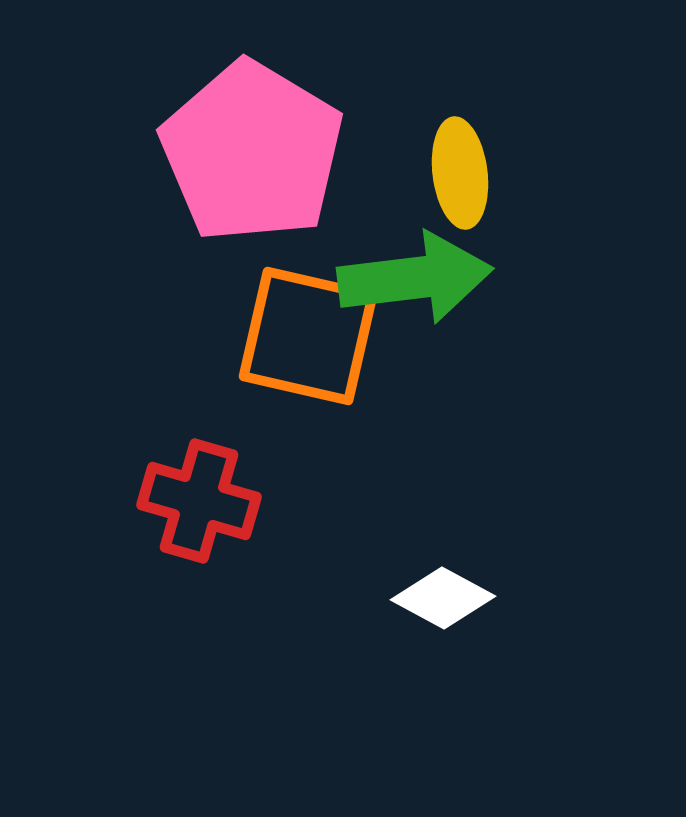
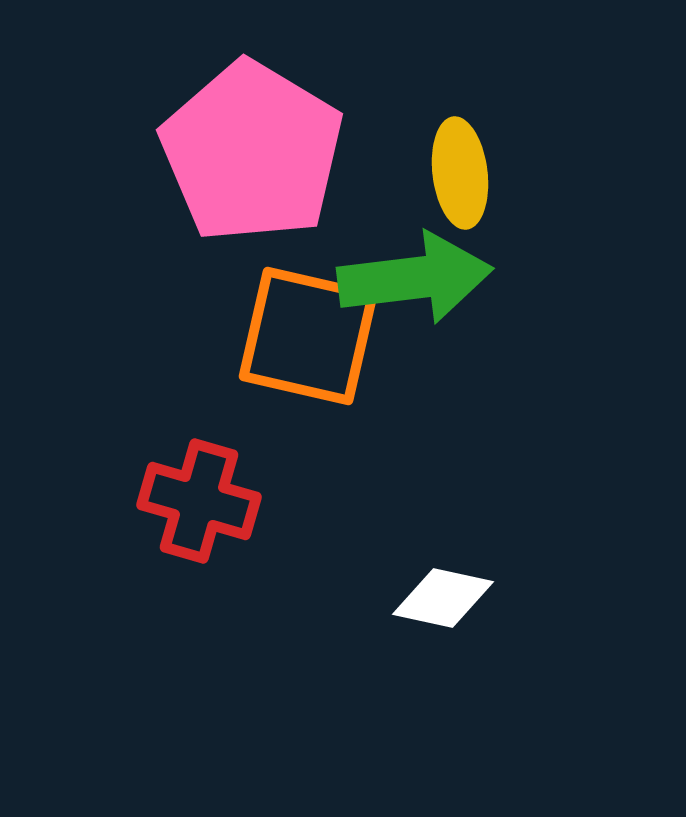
white diamond: rotated 16 degrees counterclockwise
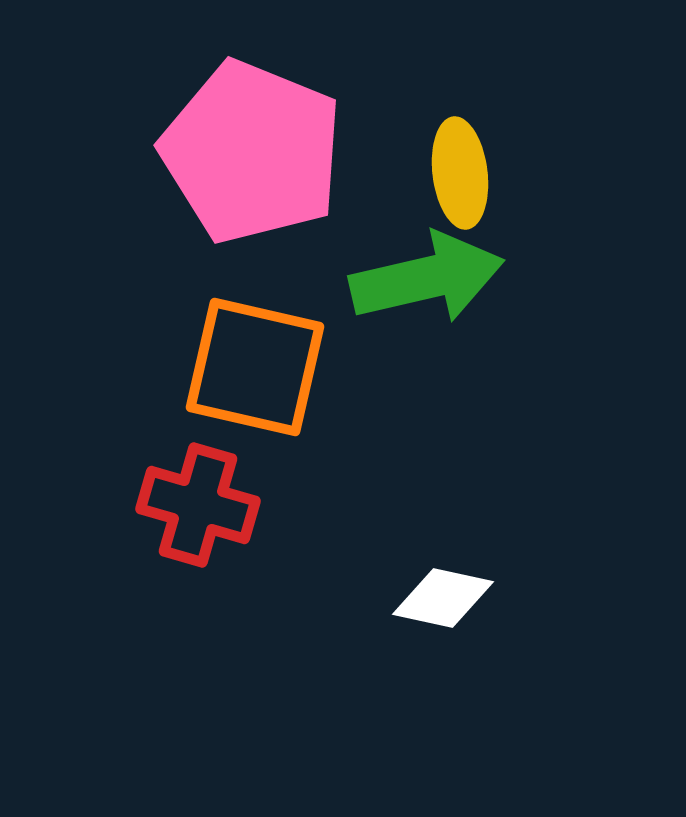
pink pentagon: rotated 9 degrees counterclockwise
green arrow: moved 12 px right; rotated 6 degrees counterclockwise
orange square: moved 53 px left, 31 px down
red cross: moved 1 px left, 4 px down
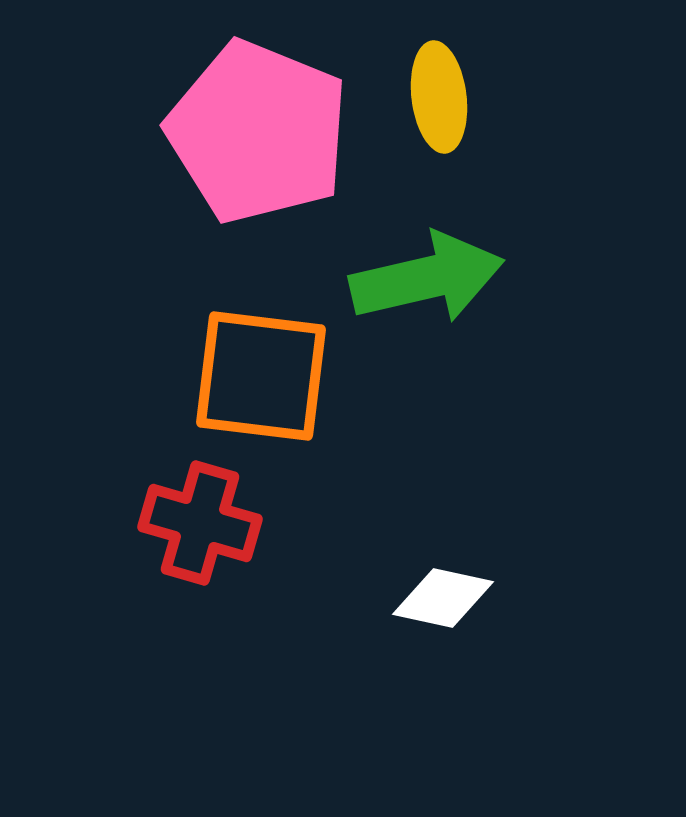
pink pentagon: moved 6 px right, 20 px up
yellow ellipse: moved 21 px left, 76 px up
orange square: moved 6 px right, 9 px down; rotated 6 degrees counterclockwise
red cross: moved 2 px right, 18 px down
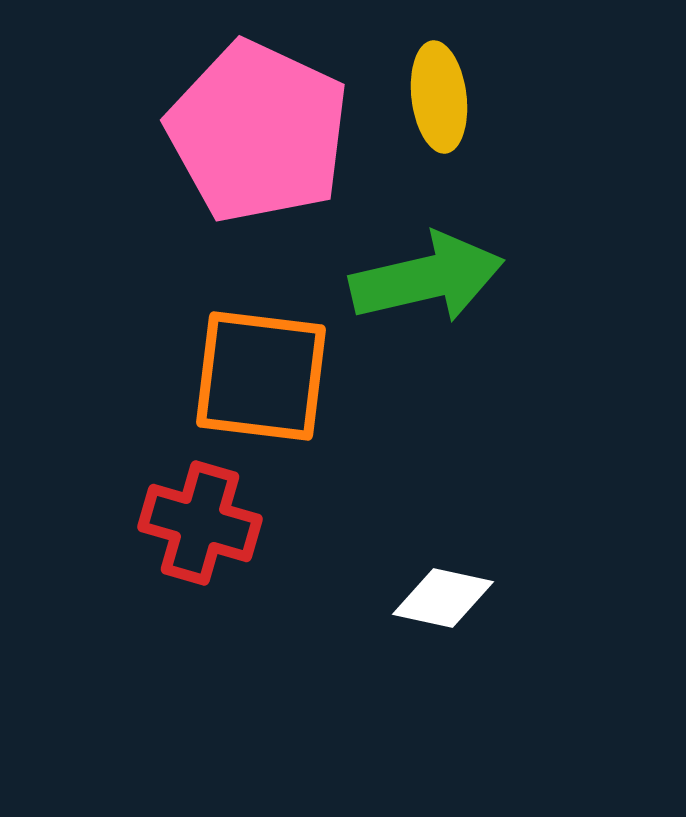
pink pentagon: rotated 3 degrees clockwise
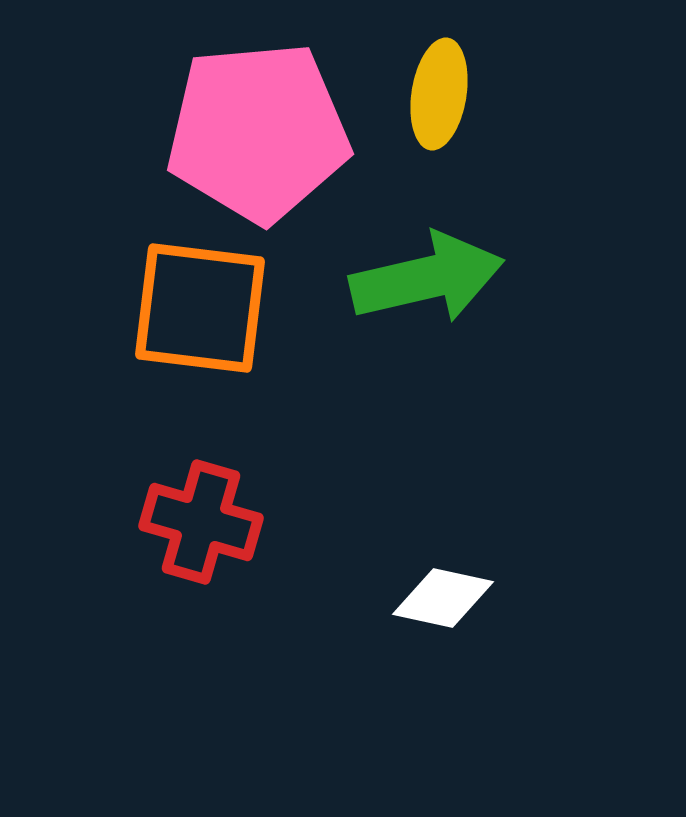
yellow ellipse: moved 3 px up; rotated 16 degrees clockwise
pink pentagon: rotated 30 degrees counterclockwise
orange square: moved 61 px left, 68 px up
red cross: moved 1 px right, 1 px up
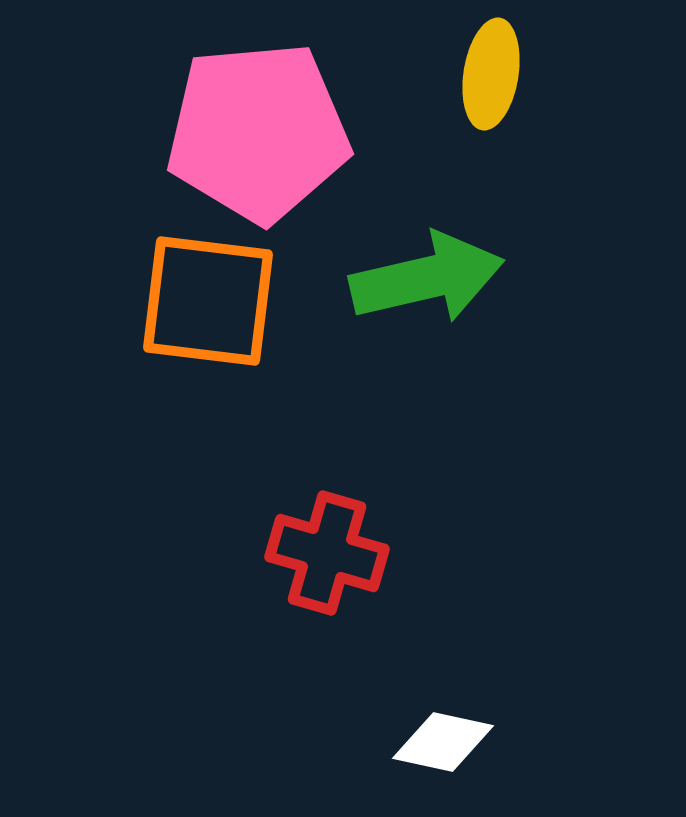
yellow ellipse: moved 52 px right, 20 px up
orange square: moved 8 px right, 7 px up
red cross: moved 126 px right, 31 px down
white diamond: moved 144 px down
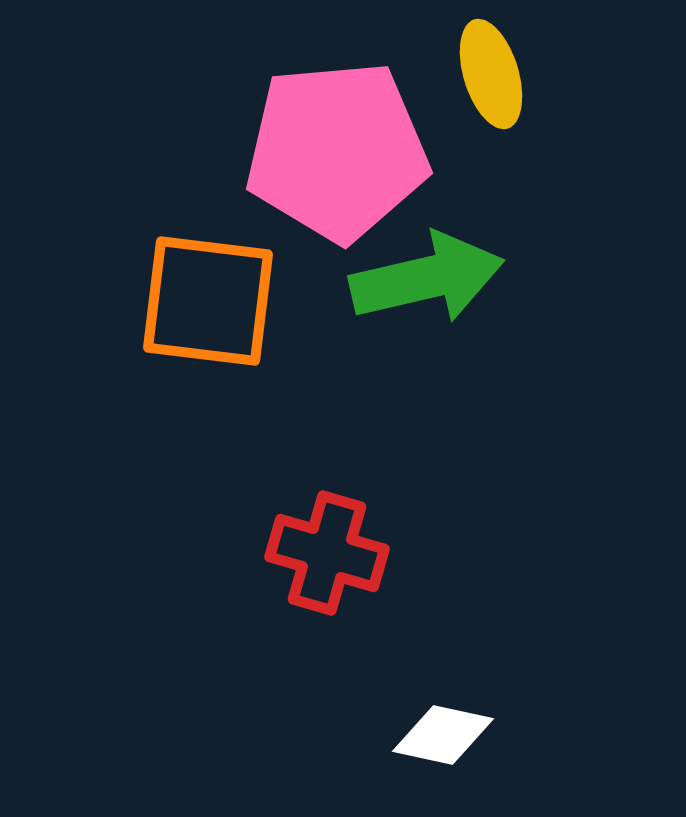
yellow ellipse: rotated 26 degrees counterclockwise
pink pentagon: moved 79 px right, 19 px down
white diamond: moved 7 px up
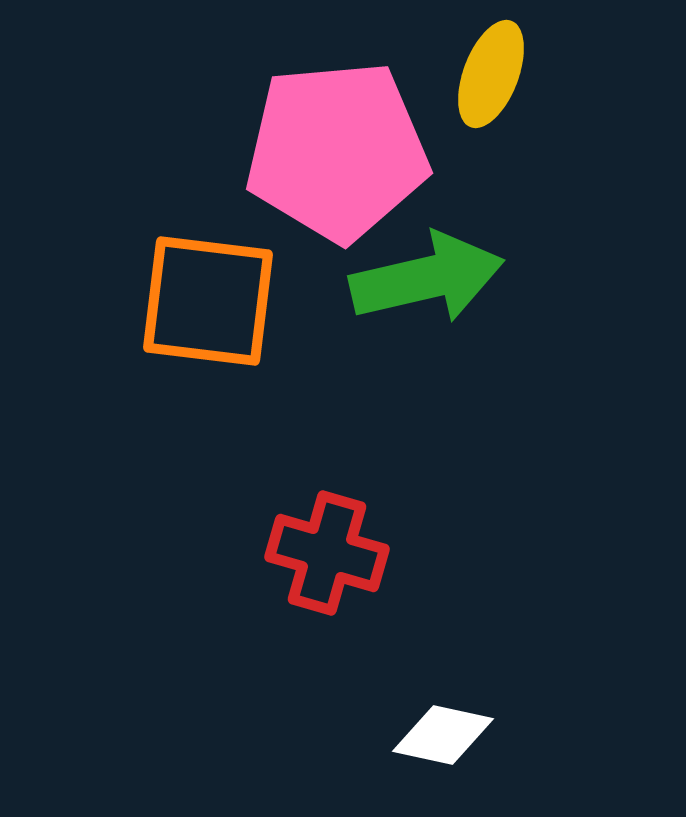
yellow ellipse: rotated 38 degrees clockwise
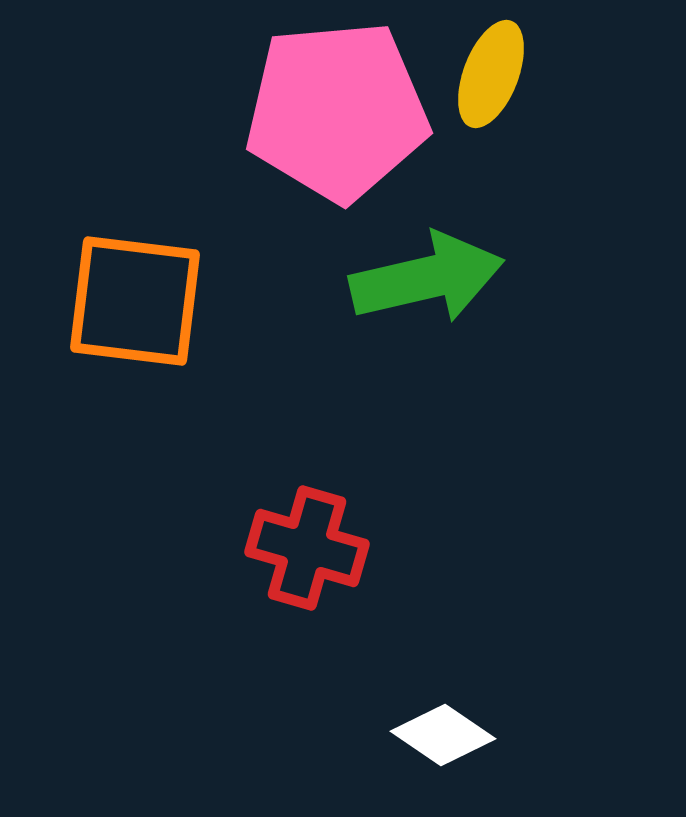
pink pentagon: moved 40 px up
orange square: moved 73 px left
red cross: moved 20 px left, 5 px up
white diamond: rotated 22 degrees clockwise
